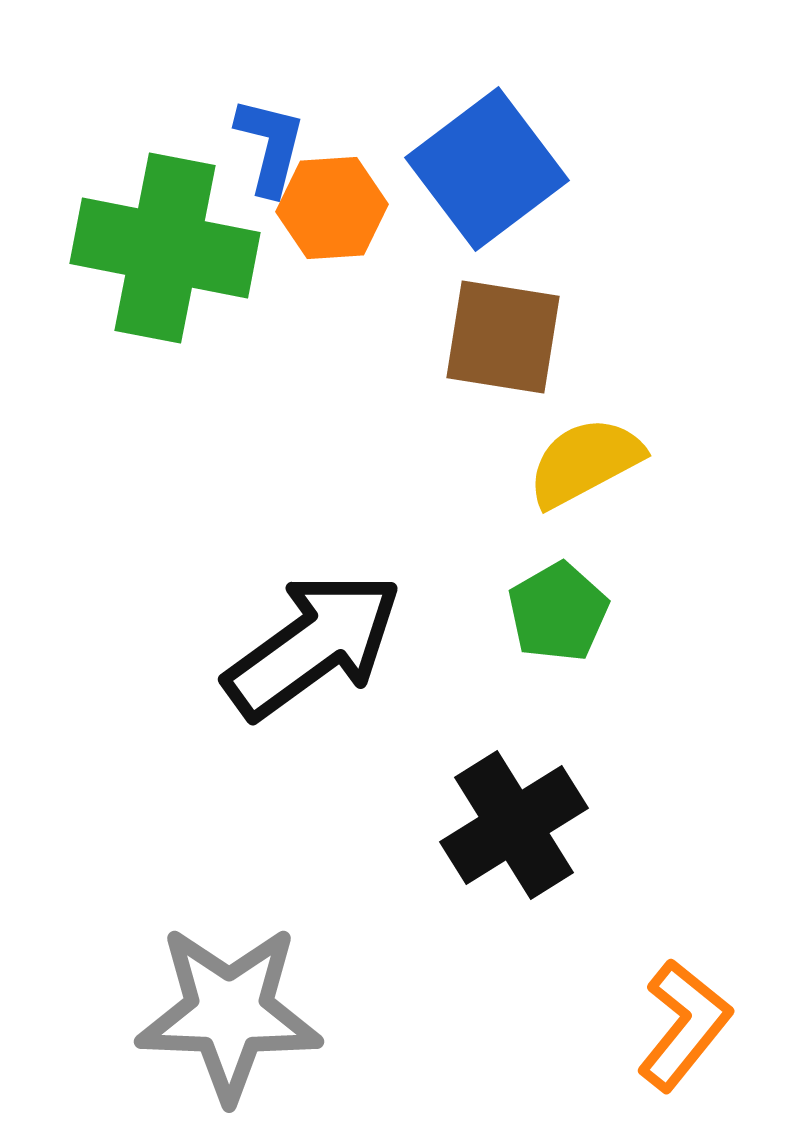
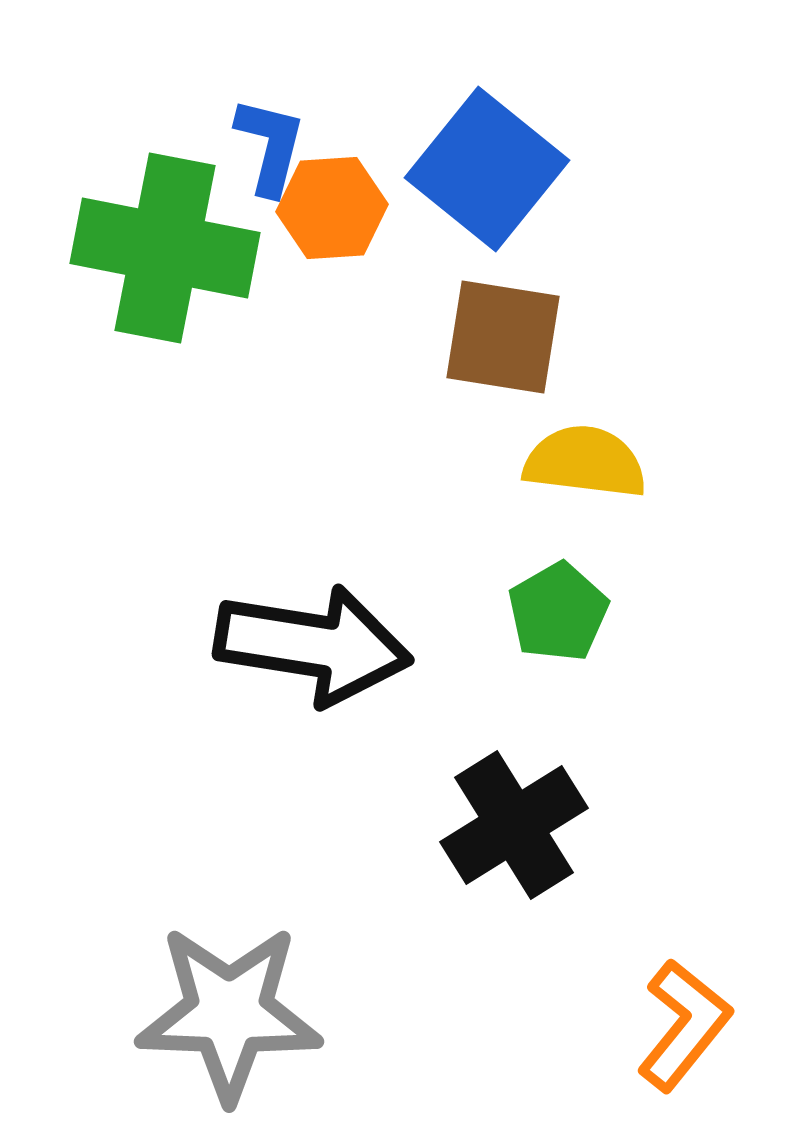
blue square: rotated 14 degrees counterclockwise
yellow semicircle: rotated 35 degrees clockwise
black arrow: rotated 45 degrees clockwise
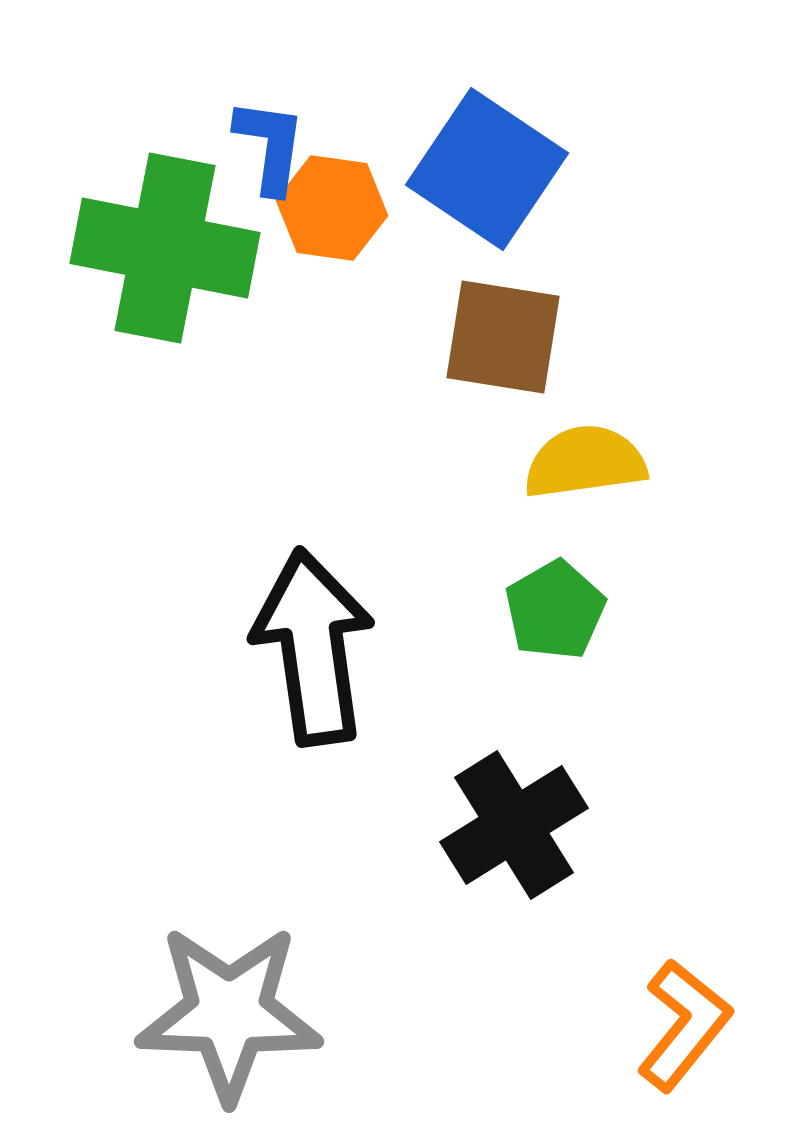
blue L-shape: rotated 6 degrees counterclockwise
blue square: rotated 5 degrees counterclockwise
orange hexagon: rotated 12 degrees clockwise
yellow semicircle: rotated 15 degrees counterclockwise
green pentagon: moved 3 px left, 2 px up
black arrow: moved 2 px down; rotated 107 degrees counterclockwise
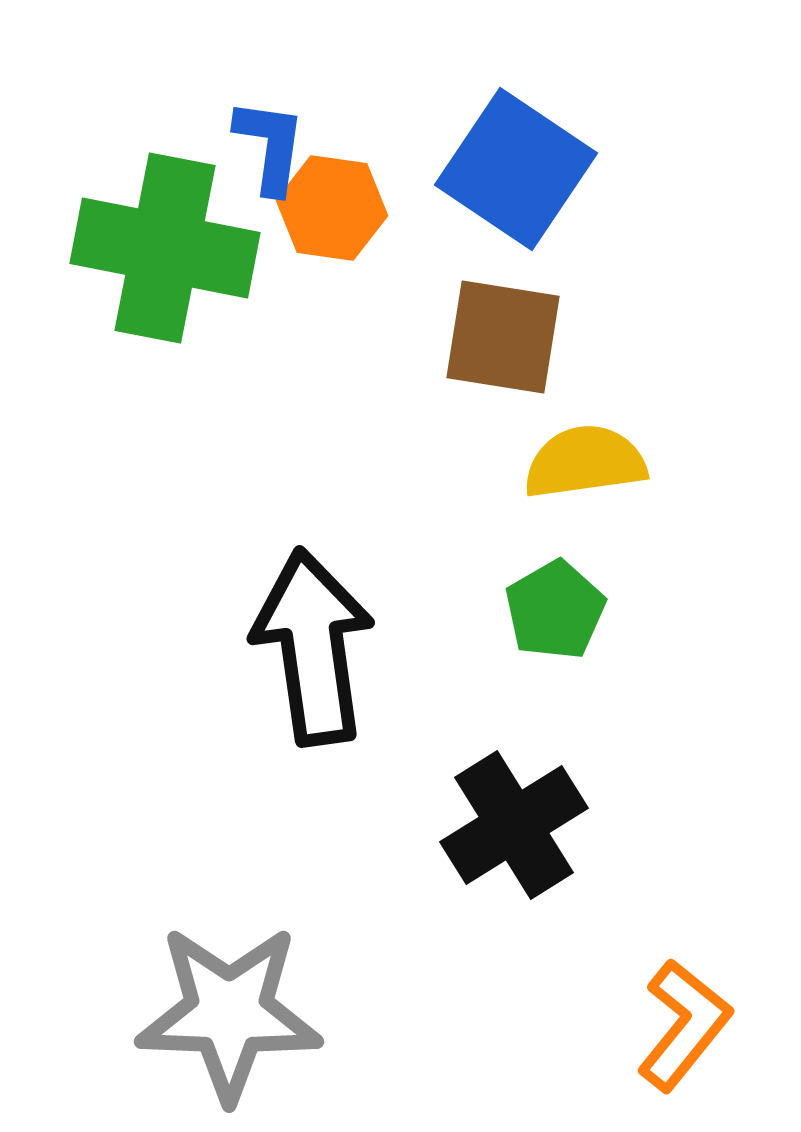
blue square: moved 29 px right
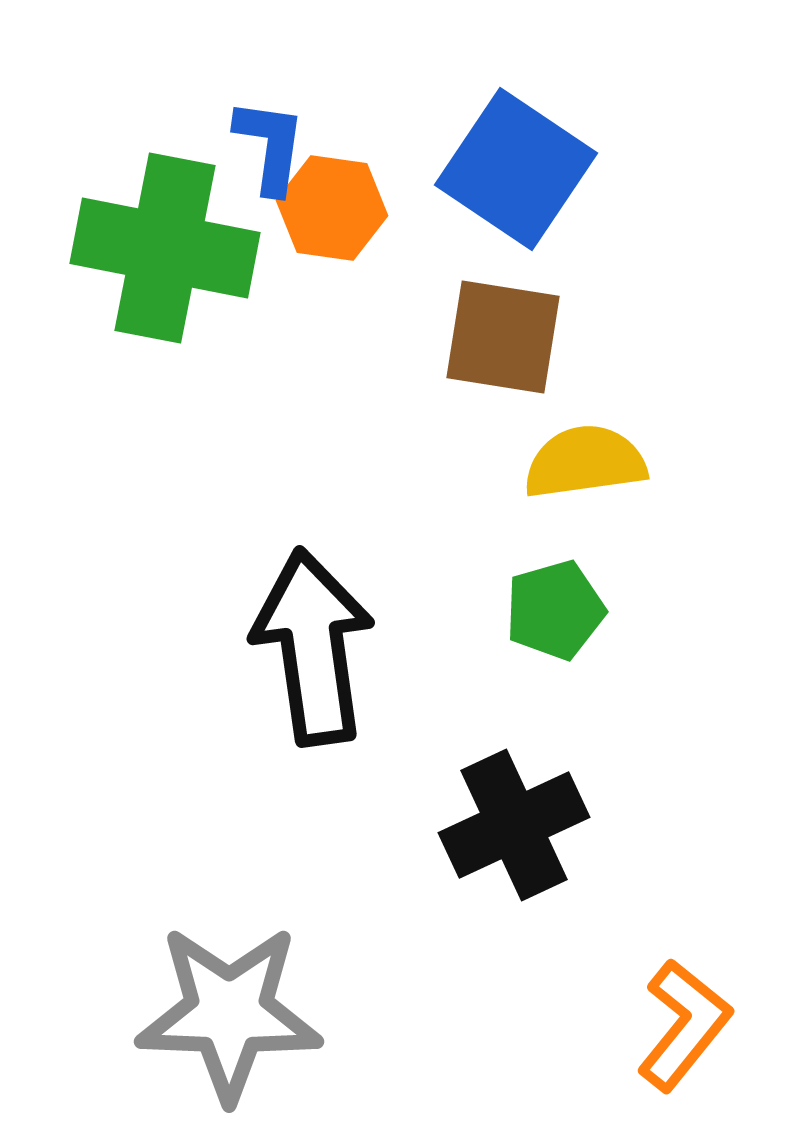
green pentagon: rotated 14 degrees clockwise
black cross: rotated 7 degrees clockwise
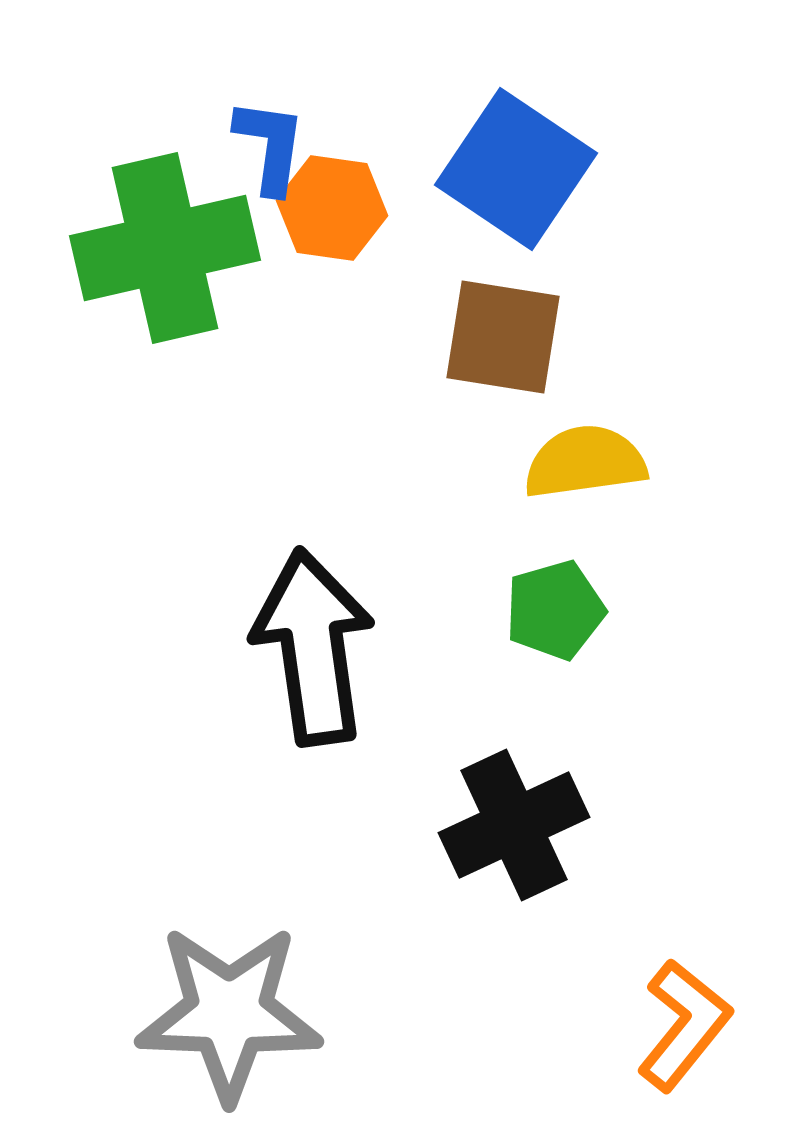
green cross: rotated 24 degrees counterclockwise
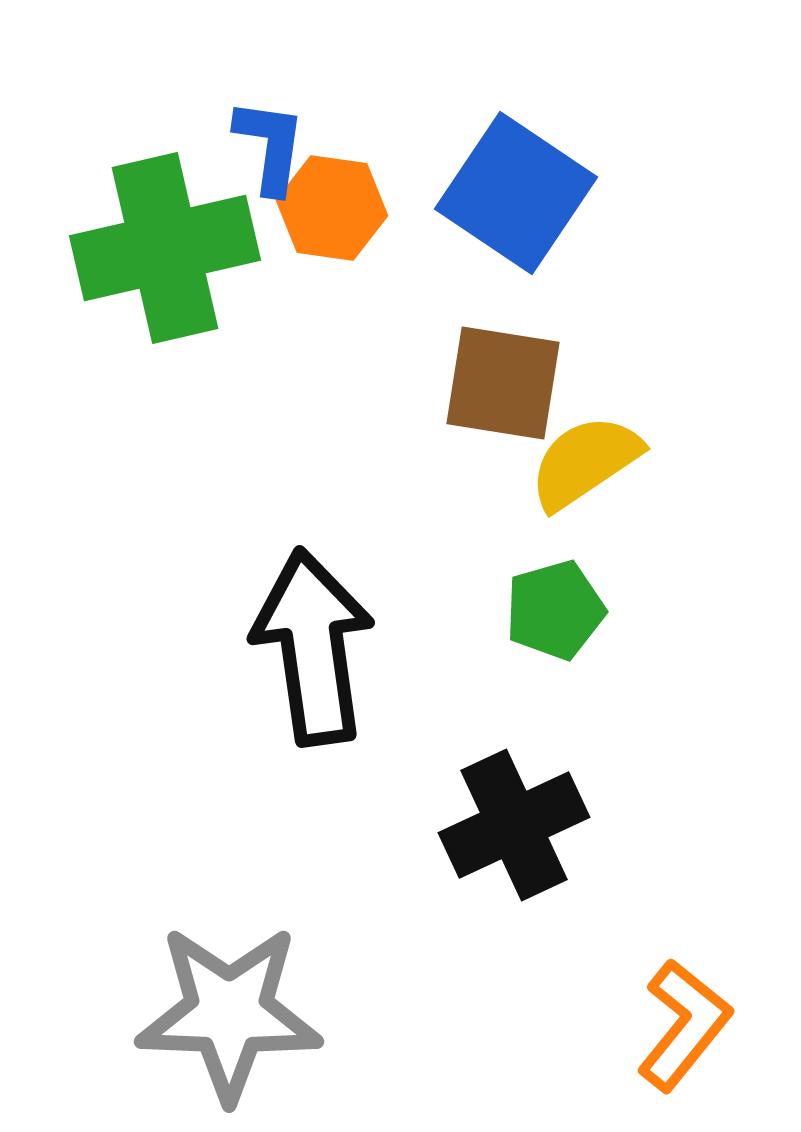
blue square: moved 24 px down
brown square: moved 46 px down
yellow semicircle: rotated 26 degrees counterclockwise
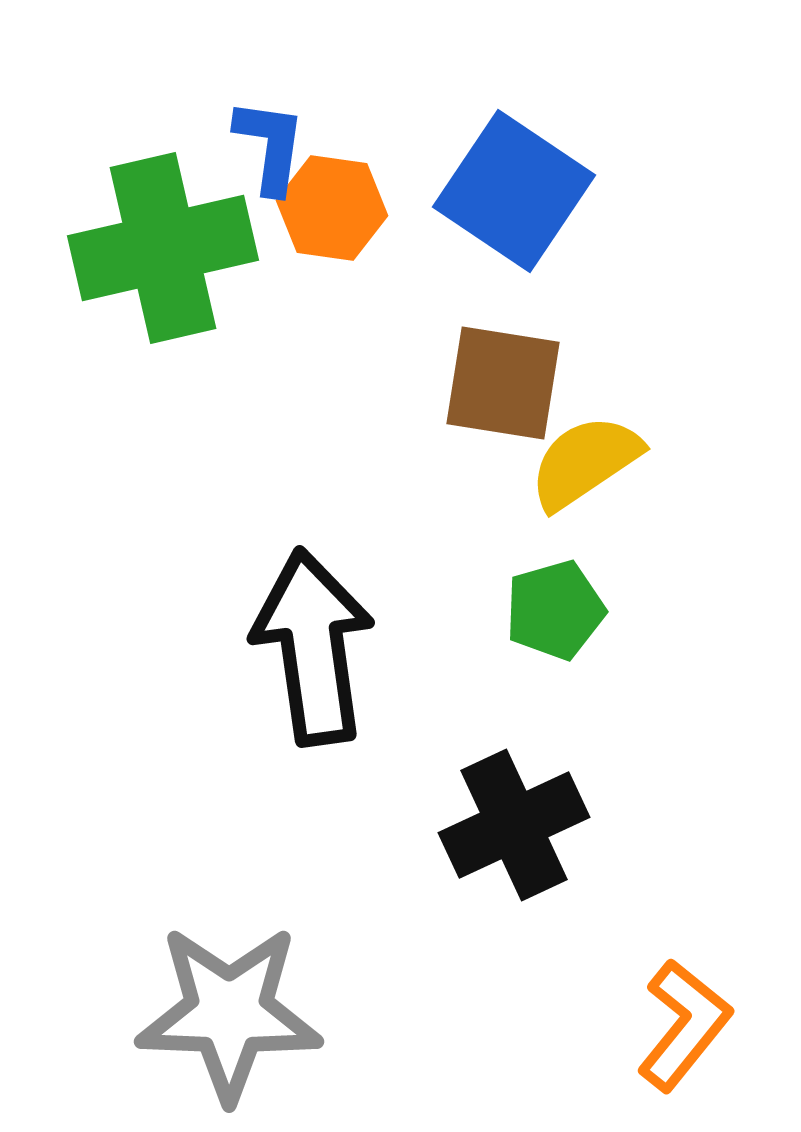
blue square: moved 2 px left, 2 px up
green cross: moved 2 px left
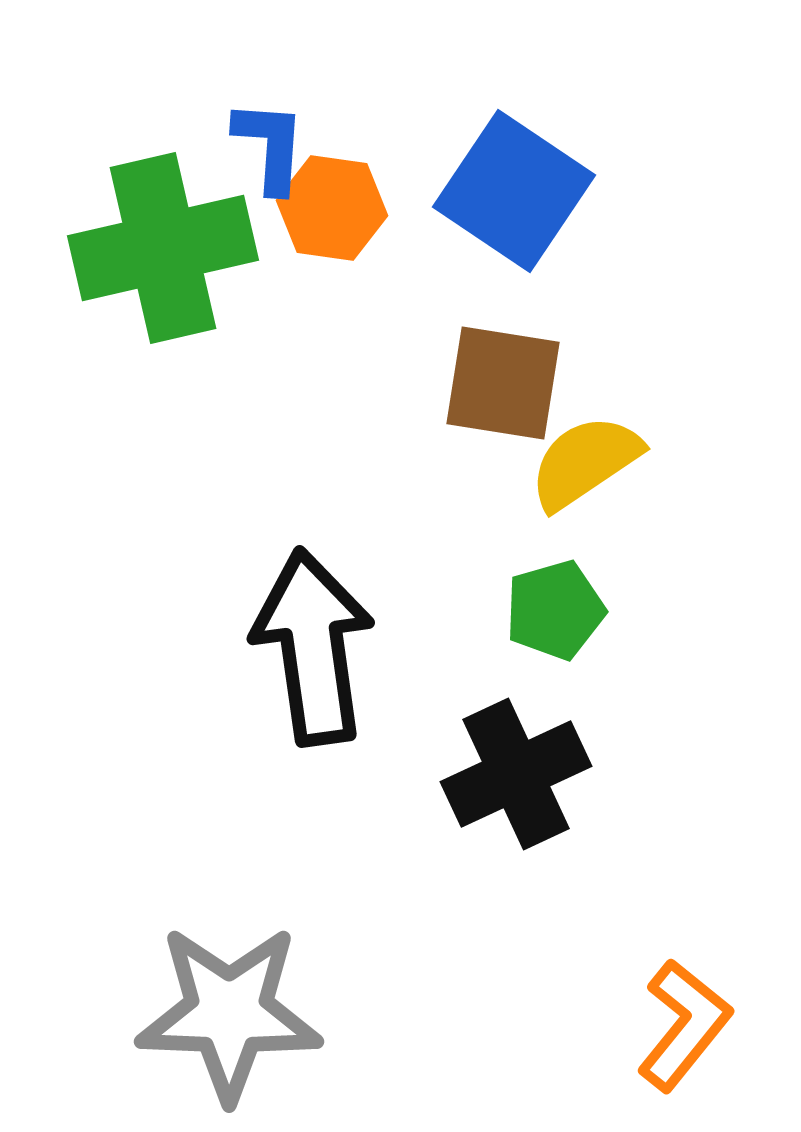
blue L-shape: rotated 4 degrees counterclockwise
black cross: moved 2 px right, 51 px up
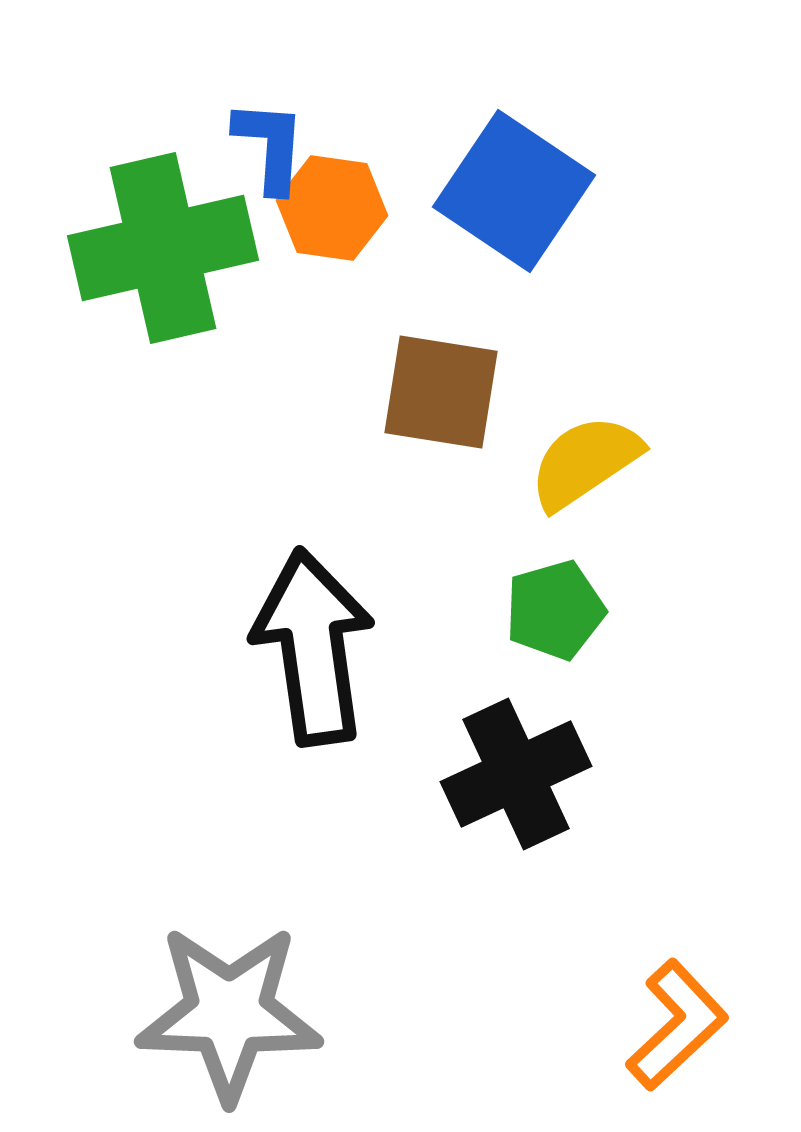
brown square: moved 62 px left, 9 px down
orange L-shape: moved 7 px left; rotated 8 degrees clockwise
